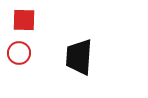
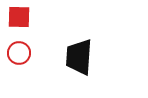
red square: moved 5 px left, 3 px up
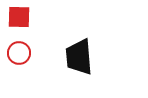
black trapezoid: rotated 9 degrees counterclockwise
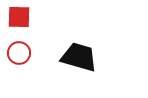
black trapezoid: rotated 111 degrees clockwise
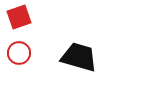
red square: rotated 20 degrees counterclockwise
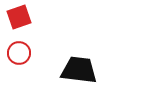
black trapezoid: moved 13 px down; rotated 9 degrees counterclockwise
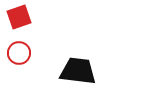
black trapezoid: moved 1 px left, 1 px down
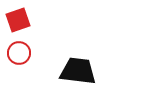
red square: moved 1 px left, 3 px down
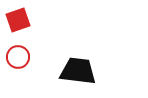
red circle: moved 1 px left, 4 px down
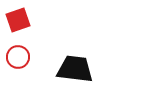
black trapezoid: moved 3 px left, 2 px up
